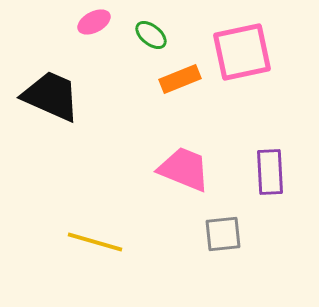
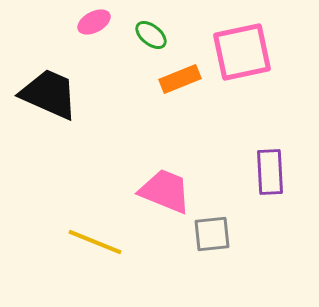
black trapezoid: moved 2 px left, 2 px up
pink trapezoid: moved 19 px left, 22 px down
gray square: moved 11 px left
yellow line: rotated 6 degrees clockwise
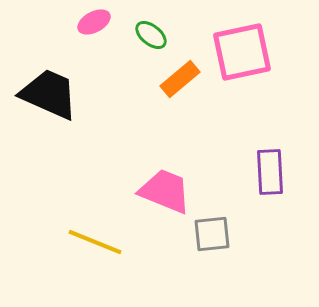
orange rectangle: rotated 18 degrees counterclockwise
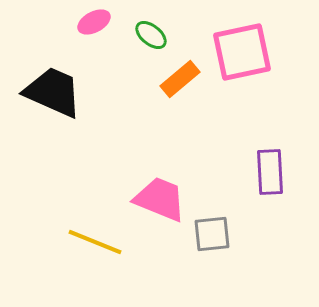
black trapezoid: moved 4 px right, 2 px up
pink trapezoid: moved 5 px left, 8 px down
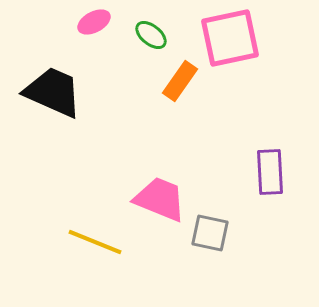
pink square: moved 12 px left, 14 px up
orange rectangle: moved 2 px down; rotated 15 degrees counterclockwise
gray square: moved 2 px left, 1 px up; rotated 18 degrees clockwise
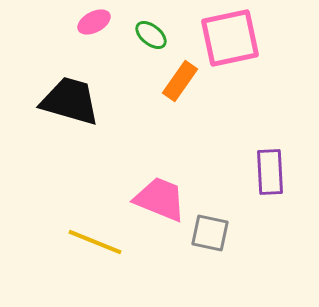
black trapezoid: moved 17 px right, 9 px down; rotated 8 degrees counterclockwise
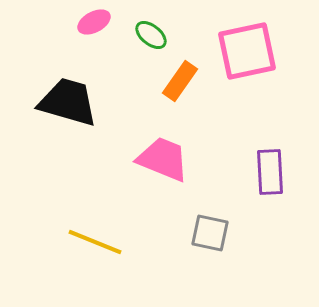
pink square: moved 17 px right, 13 px down
black trapezoid: moved 2 px left, 1 px down
pink trapezoid: moved 3 px right, 40 px up
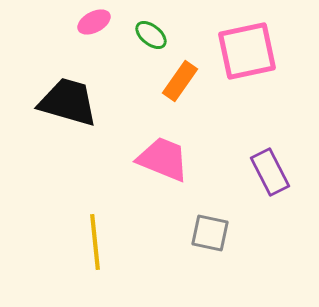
purple rectangle: rotated 24 degrees counterclockwise
yellow line: rotated 62 degrees clockwise
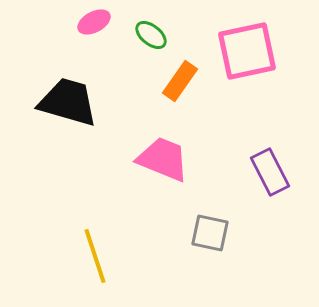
yellow line: moved 14 px down; rotated 12 degrees counterclockwise
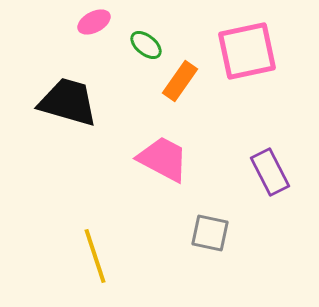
green ellipse: moved 5 px left, 10 px down
pink trapezoid: rotated 6 degrees clockwise
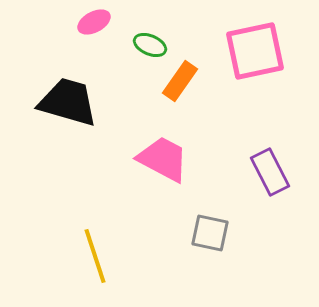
green ellipse: moved 4 px right; rotated 16 degrees counterclockwise
pink square: moved 8 px right
